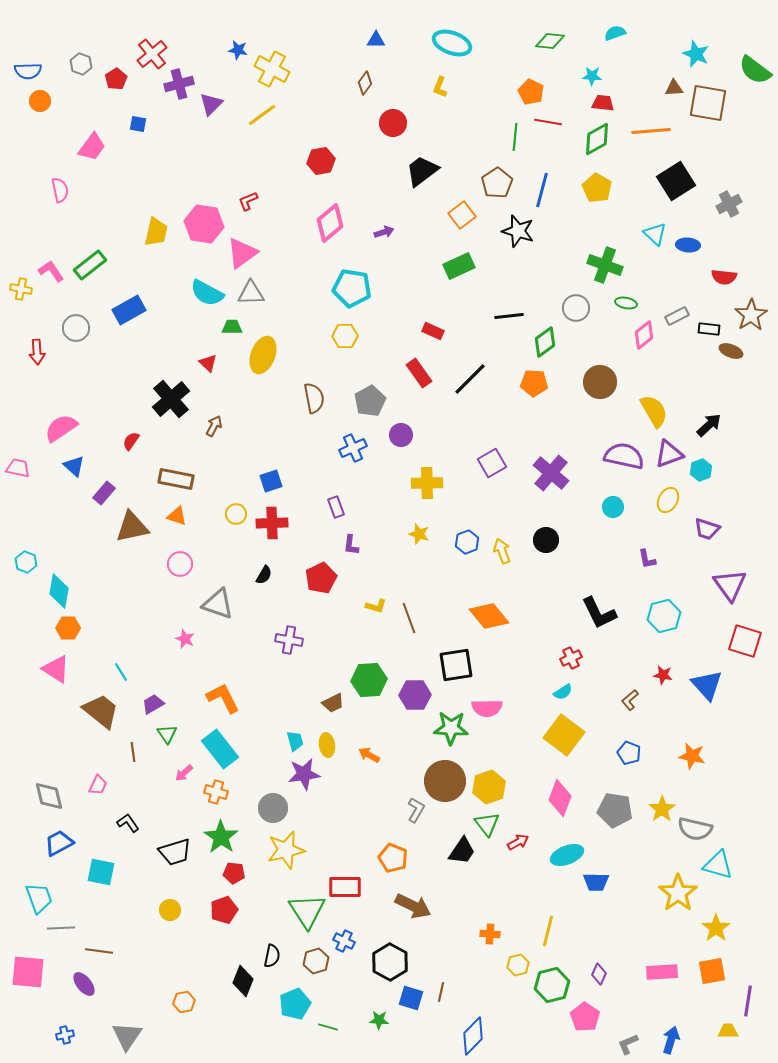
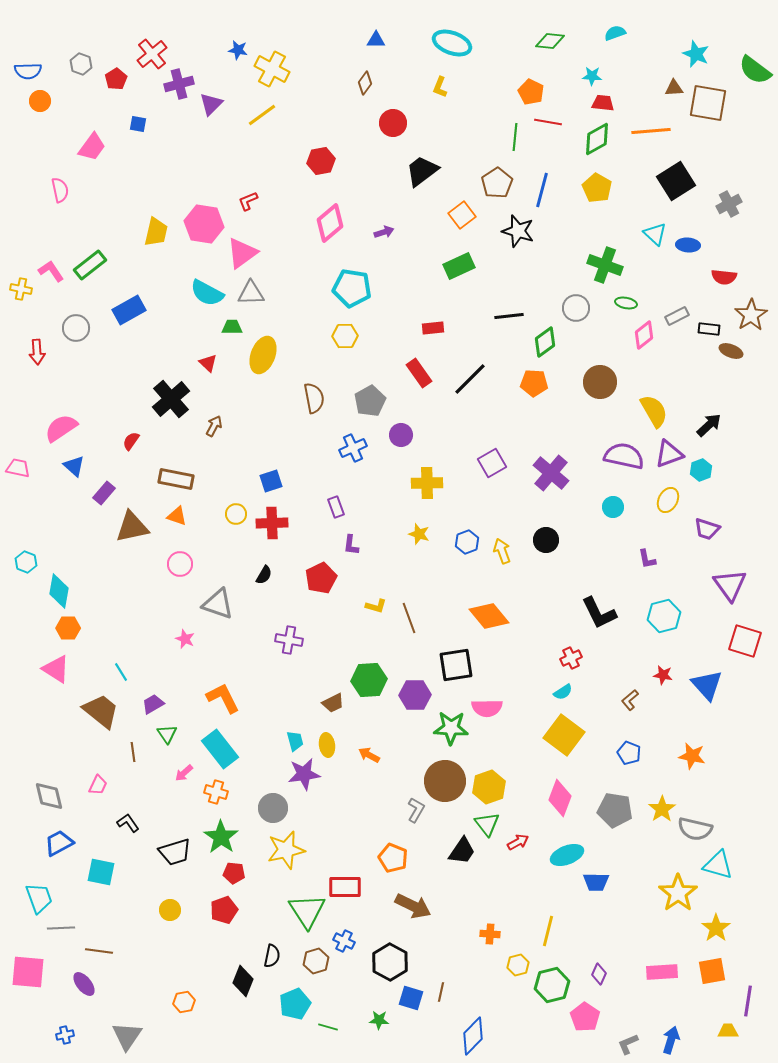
red rectangle at (433, 331): moved 3 px up; rotated 30 degrees counterclockwise
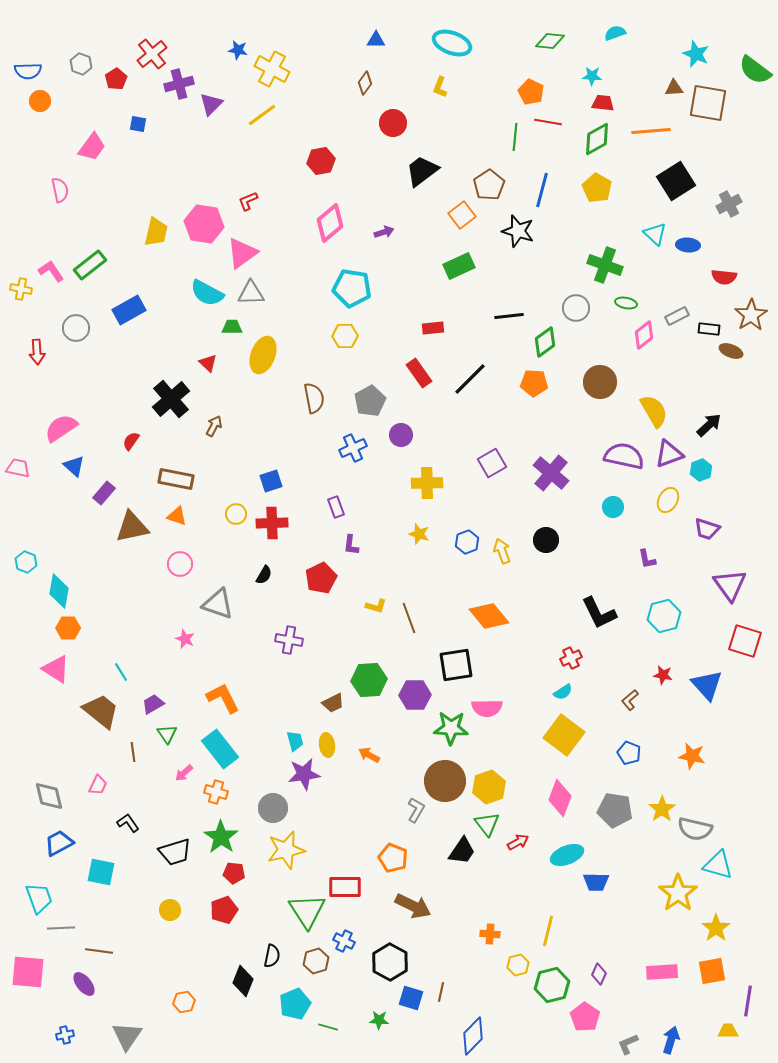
brown pentagon at (497, 183): moved 8 px left, 2 px down
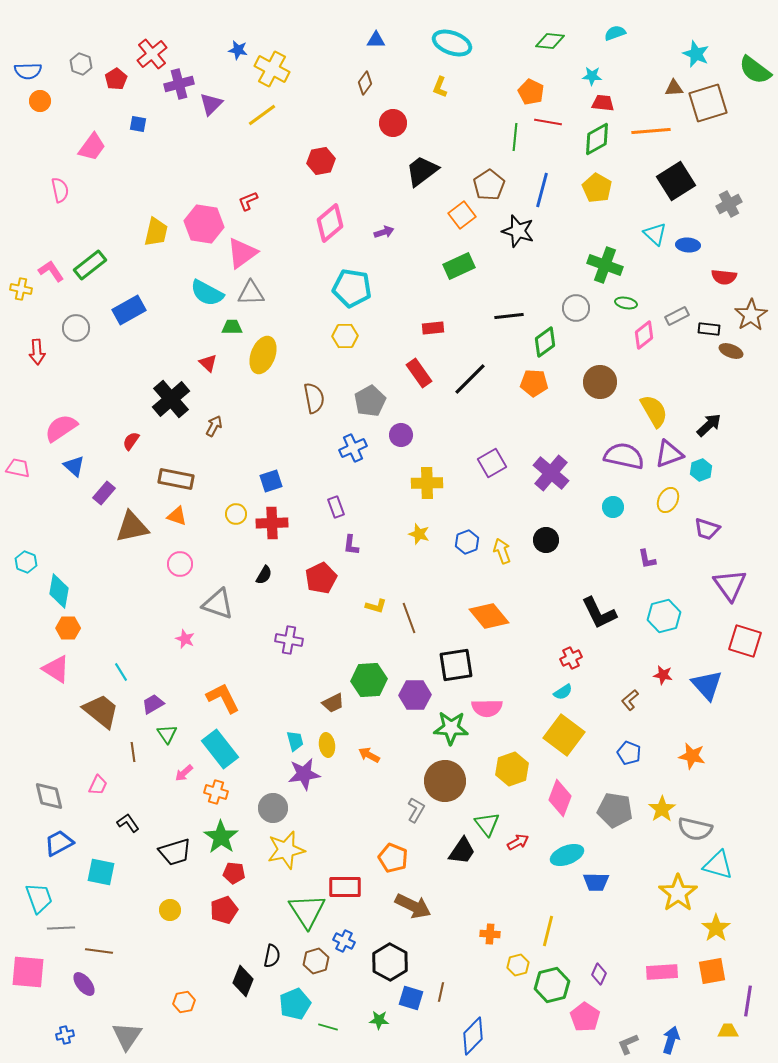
brown square at (708, 103): rotated 27 degrees counterclockwise
yellow hexagon at (489, 787): moved 23 px right, 18 px up
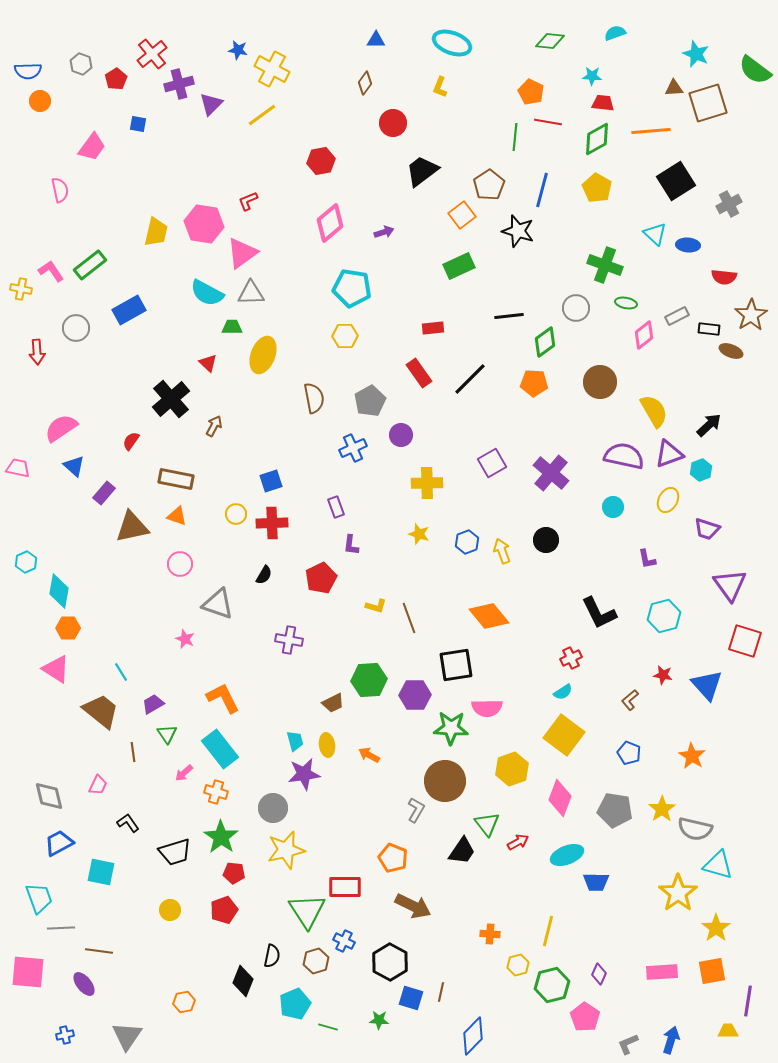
cyan hexagon at (26, 562): rotated 15 degrees clockwise
orange star at (692, 756): rotated 20 degrees clockwise
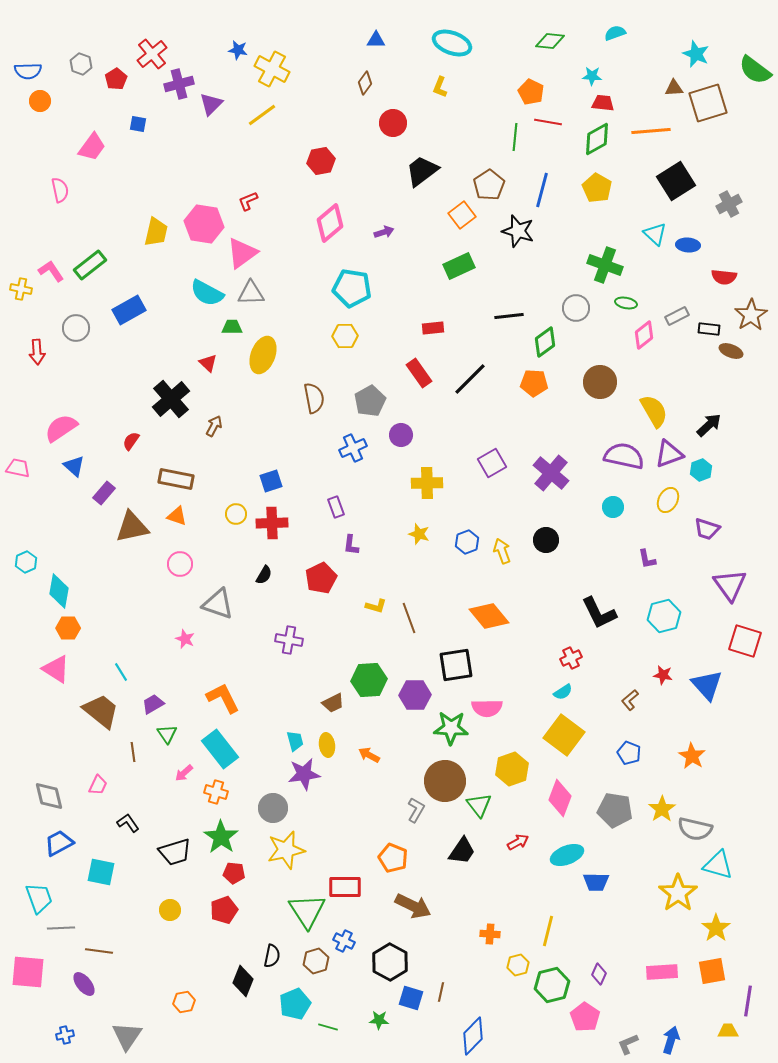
green triangle at (487, 824): moved 8 px left, 19 px up
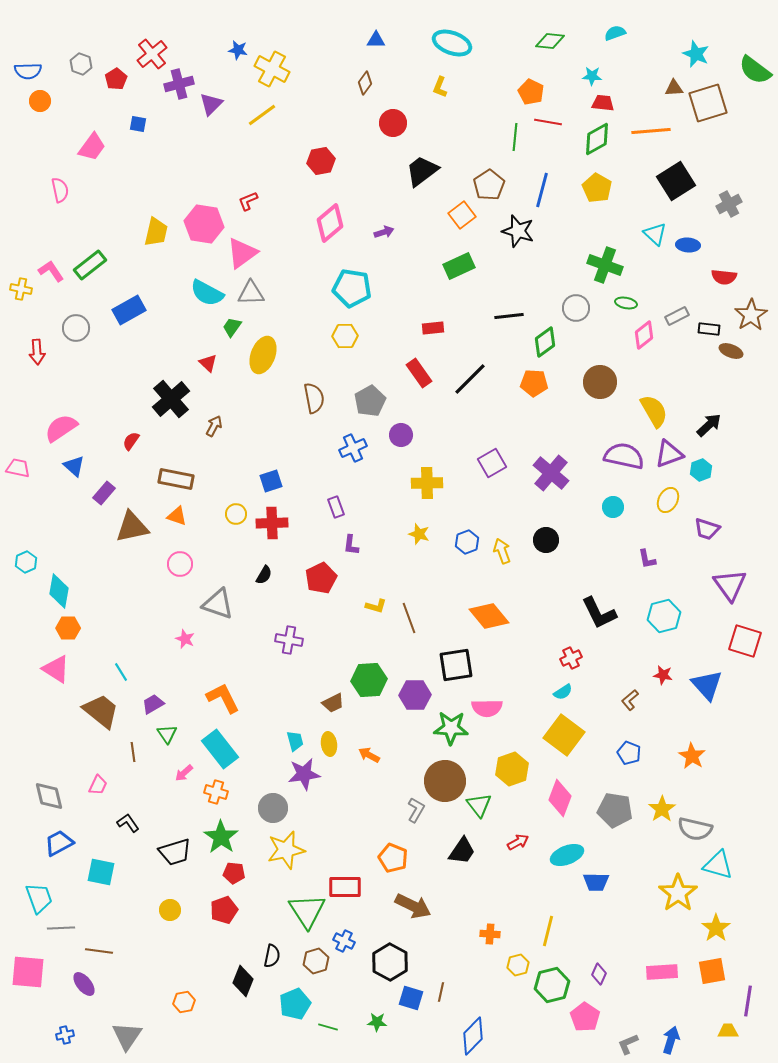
green trapezoid at (232, 327): rotated 55 degrees counterclockwise
yellow ellipse at (327, 745): moved 2 px right, 1 px up
green star at (379, 1020): moved 2 px left, 2 px down
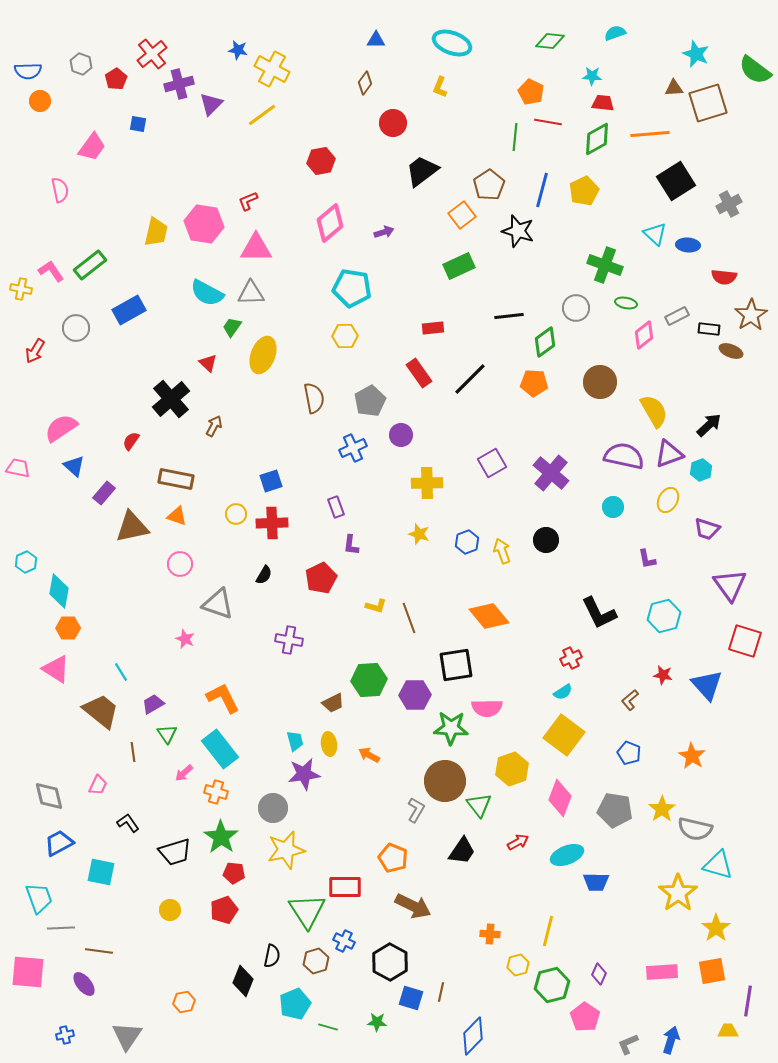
orange line at (651, 131): moved 1 px left, 3 px down
yellow pentagon at (597, 188): moved 13 px left, 3 px down; rotated 16 degrees clockwise
pink triangle at (242, 253): moved 14 px right, 5 px up; rotated 36 degrees clockwise
red arrow at (37, 352): moved 2 px left, 1 px up; rotated 35 degrees clockwise
